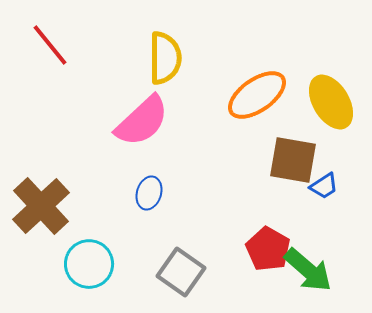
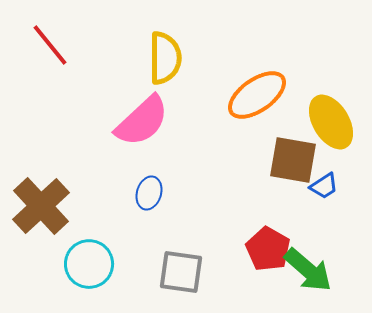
yellow ellipse: moved 20 px down
gray square: rotated 27 degrees counterclockwise
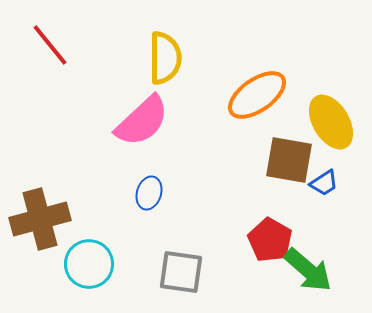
brown square: moved 4 px left
blue trapezoid: moved 3 px up
brown cross: moved 1 px left, 13 px down; rotated 28 degrees clockwise
red pentagon: moved 2 px right, 9 px up
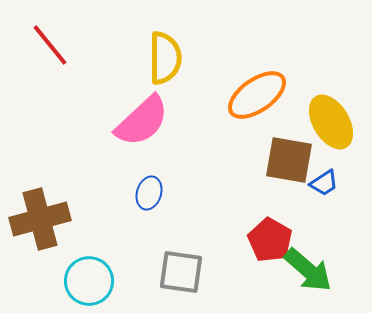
cyan circle: moved 17 px down
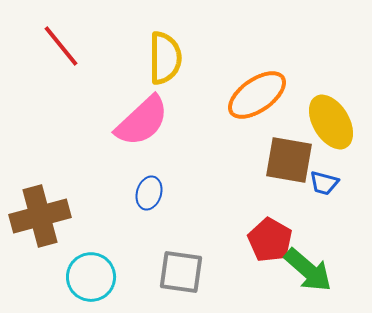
red line: moved 11 px right, 1 px down
blue trapezoid: rotated 48 degrees clockwise
brown cross: moved 3 px up
cyan circle: moved 2 px right, 4 px up
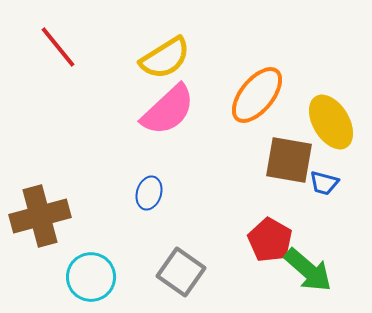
red line: moved 3 px left, 1 px down
yellow semicircle: rotated 58 degrees clockwise
orange ellipse: rotated 16 degrees counterclockwise
pink semicircle: moved 26 px right, 11 px up
gray square: rotated 27 degrees clockwise
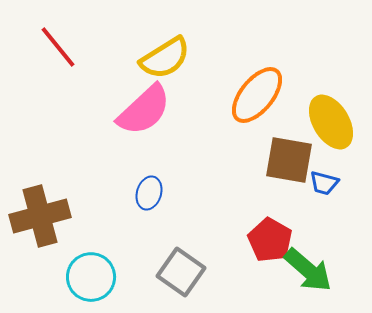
pink semicircle: moved 24 px left
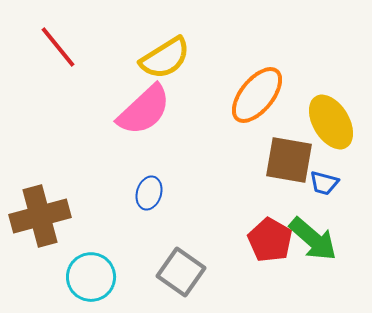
green arrow: moved 5 px right, 31 px up
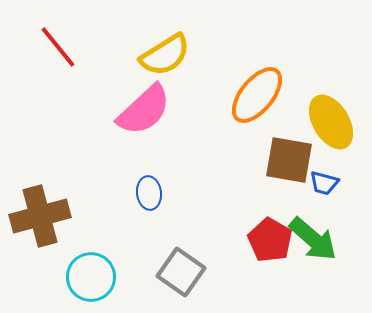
yellow semicircle: moved 3 px up
blue ellipse: rotated 24 degrees counterclockwise
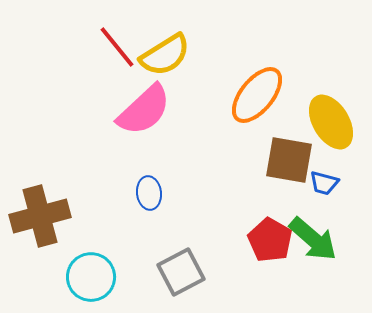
red line: moved 59 px right
gray square: rotated 27 degrees clockwise
